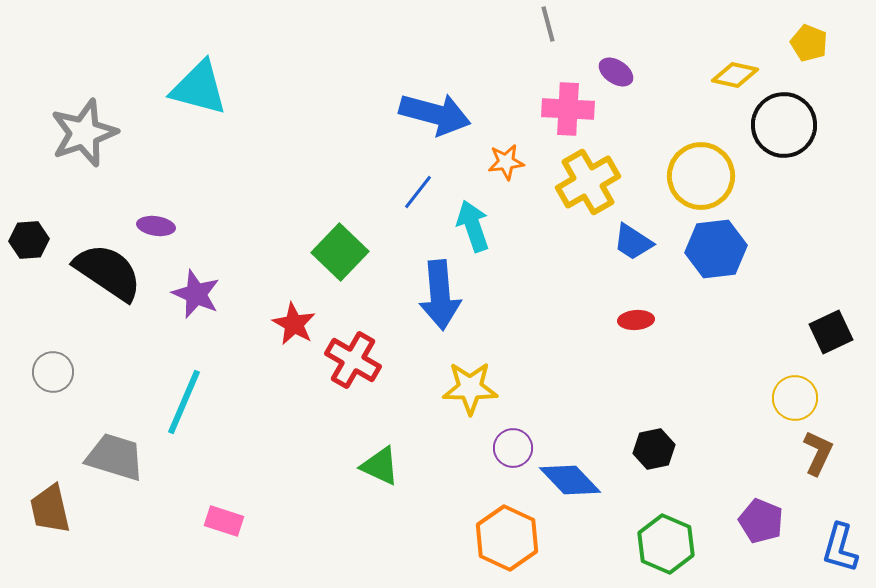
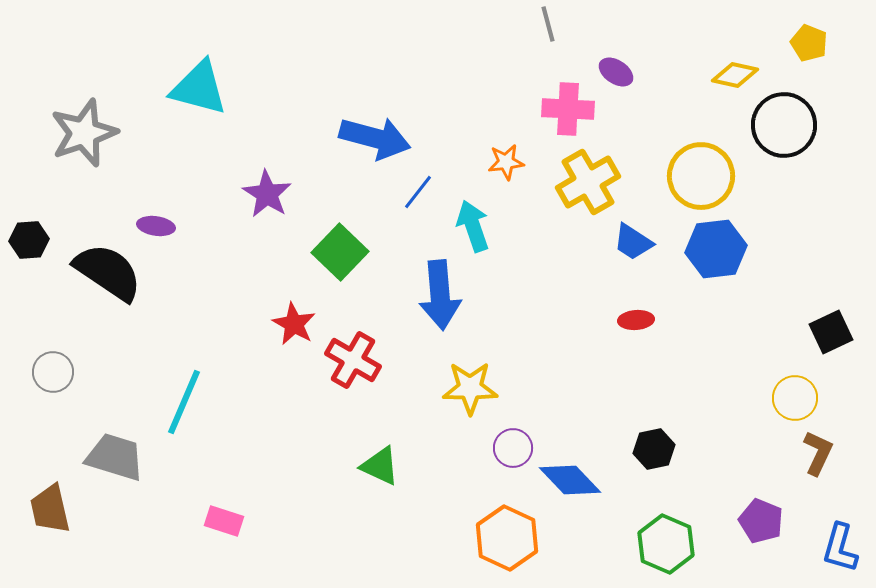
blue arrow at (435, 114): moved 60 px left, 24 px down
purple star at (196, 294): moved 71 px right, 100 px up; rotated 9 degrees clockwise
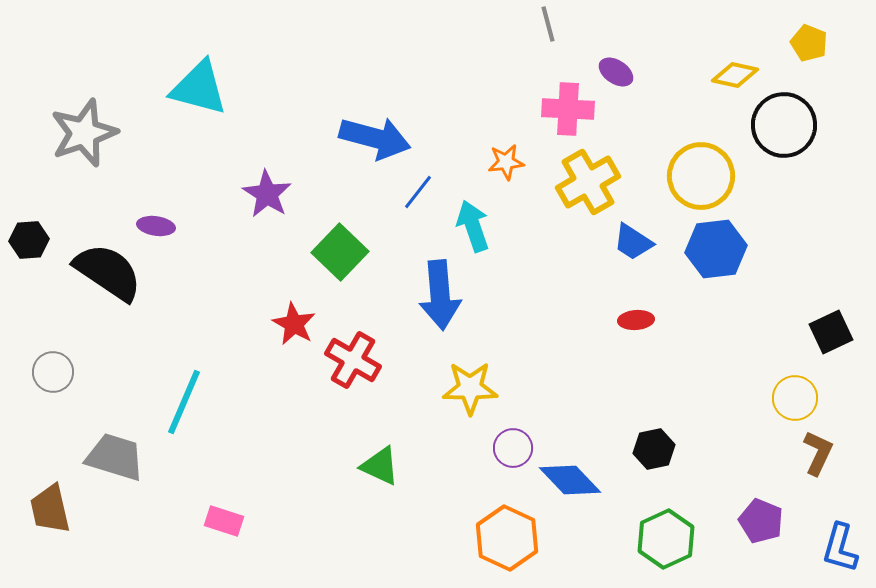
green hexagon at (666, 544): moved 5 px up; rotated 12 degrees clockwise
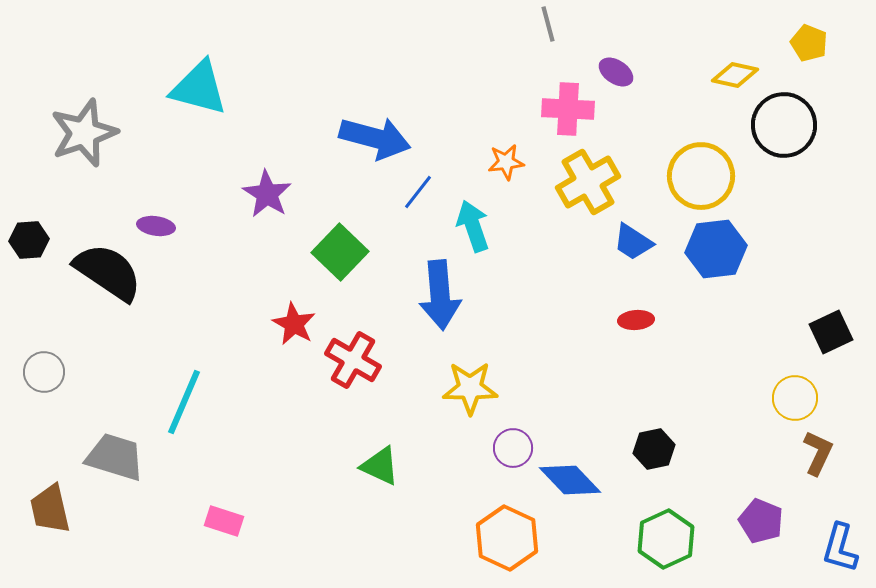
gray circle at (53, 372): moved 9 px left
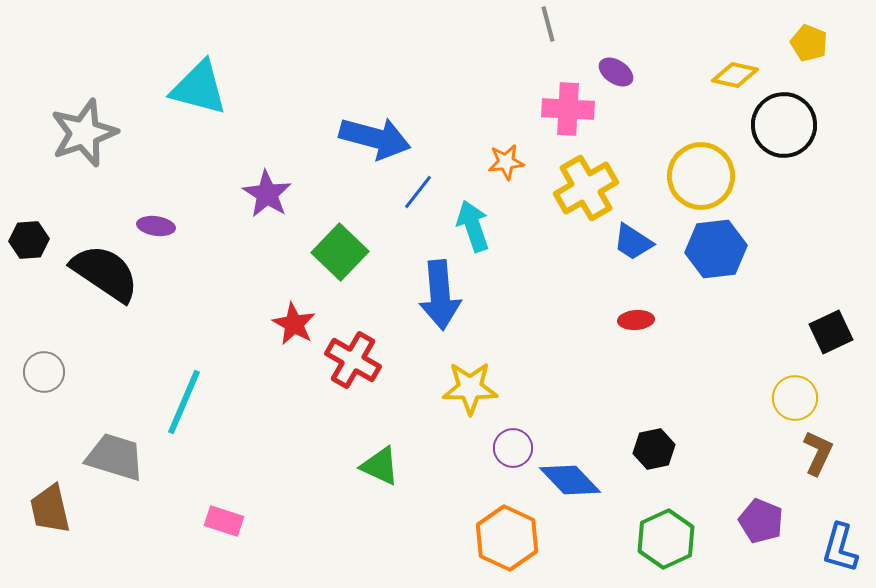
yellow cross at (588, 182): moved 2 px left, 6 px down
black semicircle at (108, 272): moved 3 px left, 1 px down
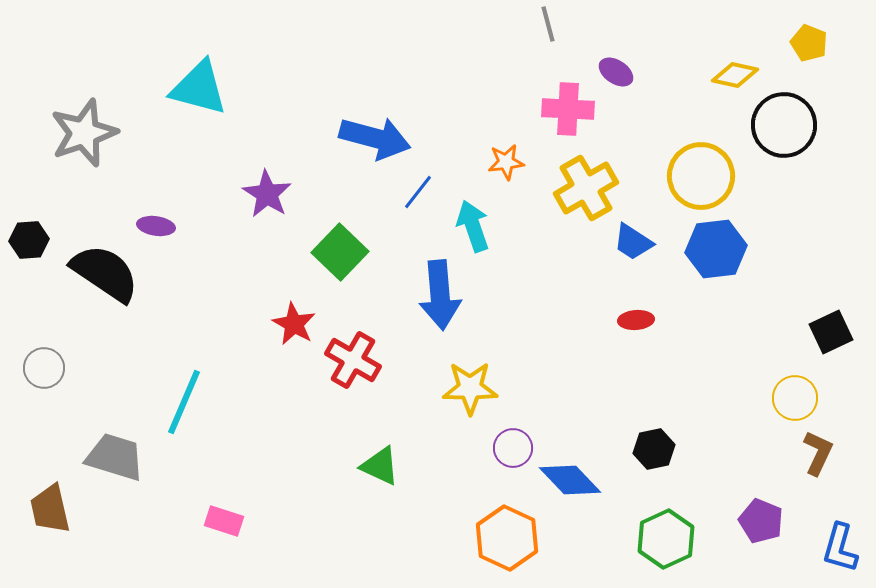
gray circle at (44, 372): moved 4 px up
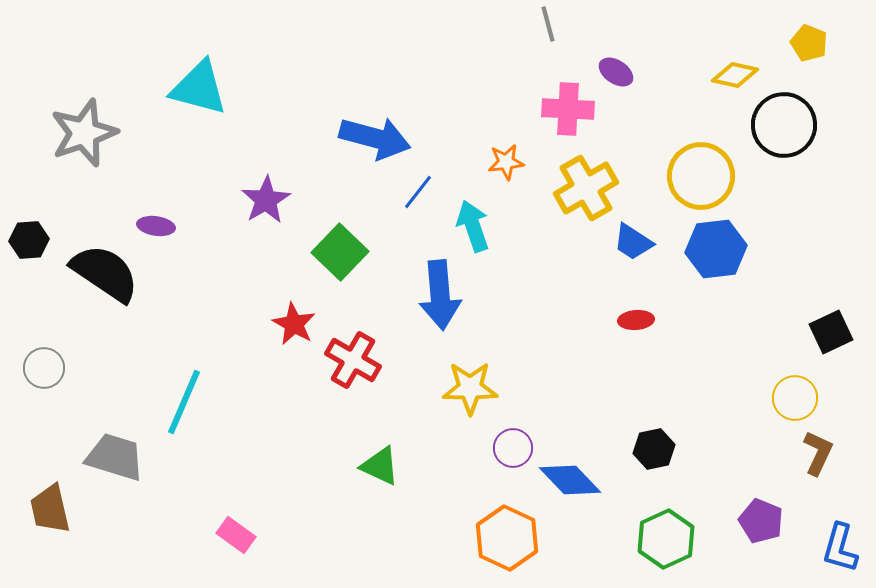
purple star at (267, 194): moved 1 px left, 6 px down; rotated 9 degrees clockwise
pink rectangle at (224, 521): moved 12 px right, 14 px down; rotated 18 degrees clockwise
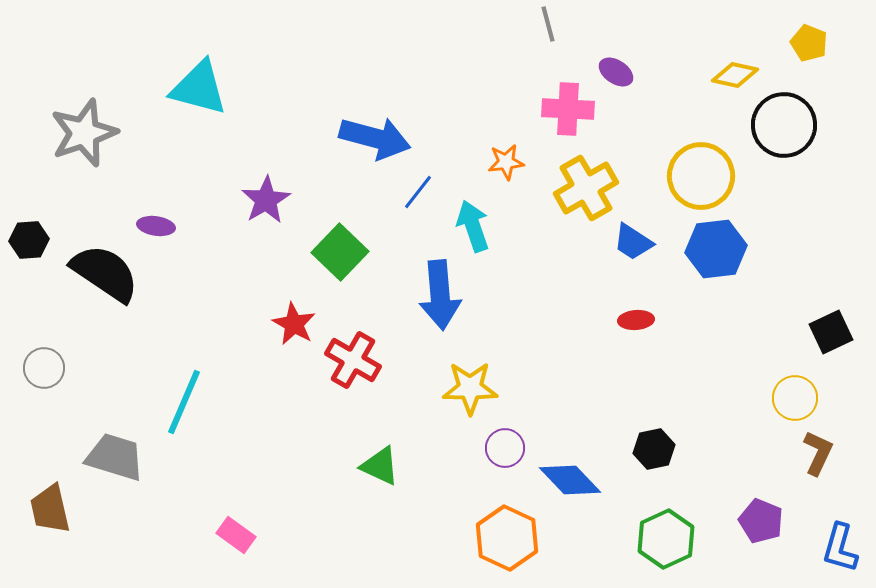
purple circle at (513, 448): moved 8 px left
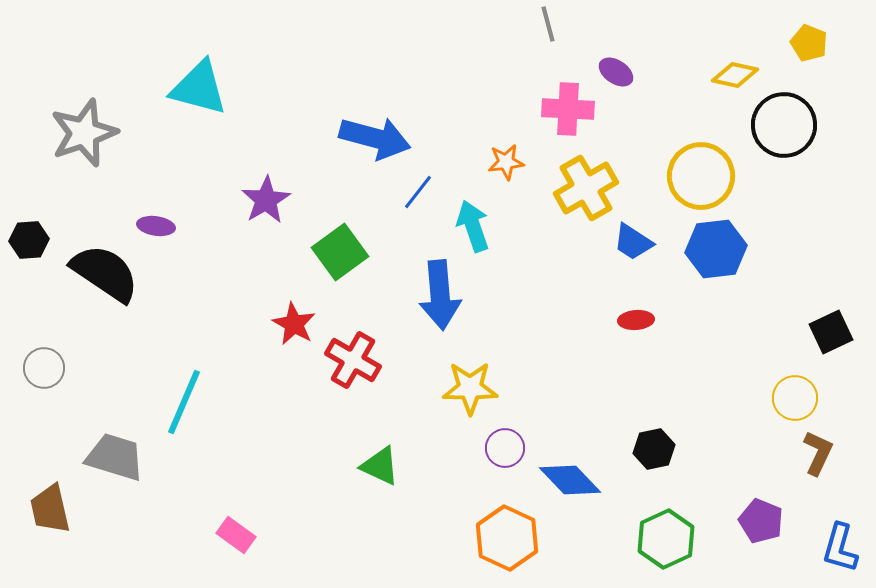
green square at (340, 252): rotated 10 degrees clockwise
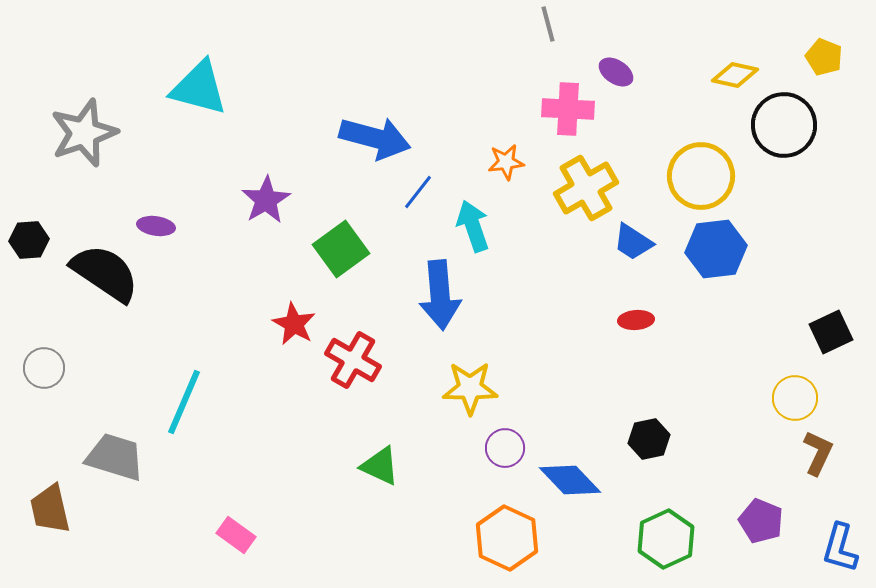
yellow pentagon at (809, 43): moved 15 px right, 14 px down
green square at (340, 252): moved 1 px right, 3 px up
black hexagon at (654, 449): moved 5 px left, 10 px up
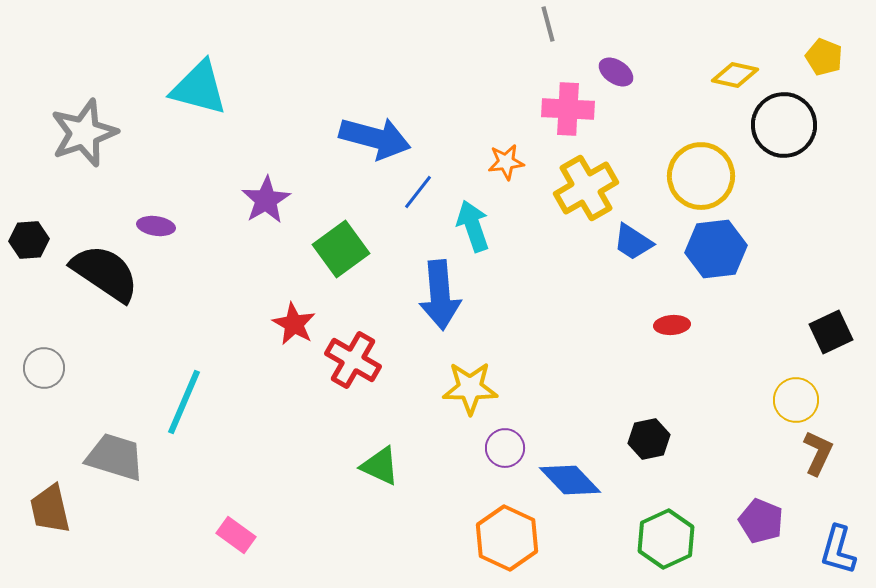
red ellipse at (636, 320): moved 36 px right, 5 px down
yellow circle at (795, 398): moved 1 px right, 2 px down
blue L-shape at (840, 548): moved 2 px left, 2 px down
